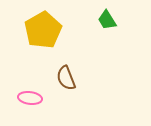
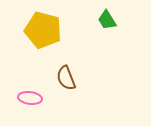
yellow pentagon: rotated 27 degrees counterclockwise
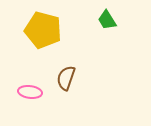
brown semicircle: rotated 40 degrees clockwise
pink ellipse: moved 6 px up
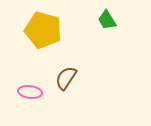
brown semicircle: rotated 15 degrees clockwise
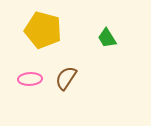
green trapezoid: moved 18 px down
pink ellipse: moved 13 px up; rotated 10 degrees counterclockwise
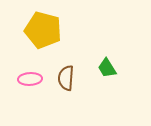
green trapezoid: moved 30 px down
brown semicircle: rotated 30 degrees counterclockwise
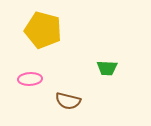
green trapezoid: rotated 55 degrees counterclockwise
brown semicircle: moved 2 px right, 23 px down; rotated 80 degrees counterclockwise
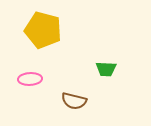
green trapezoid: moved 1 px left, 1 px down
brown semicircle: moved 6 px right
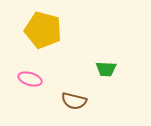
pink ellipse: rotated 20 degrees clockwise
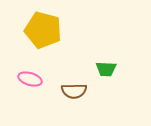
brown semicircle: moved 10 px up; rotated 15 degrees counterclockwise
